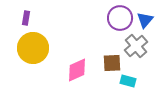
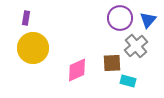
blue triangle: moved 3 px right
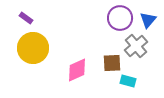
purple rectangle: rotated 64 degrees counterclockwise
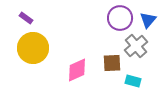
cyan rectangle: moved 5 px right
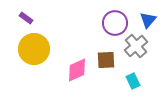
purple circle: moved 5 px left, 5 px down
yellow circle: moved 1 px right, 1 px down
brown square: moved 6 px left, 3 px up
cyan rectangle: rotated 49 degrees clockwise
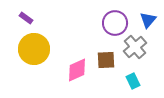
gray cross: moved 1 px left, 1 px down
